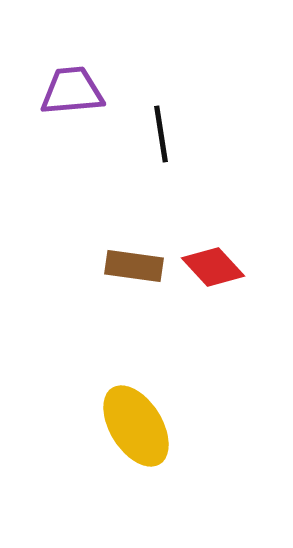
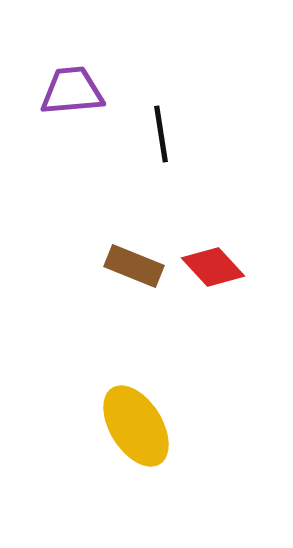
brown rectangle: rotated 14 degrees clockwise
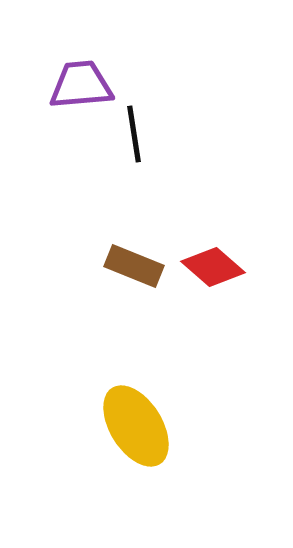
purple trapezoid: moved 9 px right, 6 px up
black line: moved 27 px left
red diamond: rotated 6 degrees counterclockwise
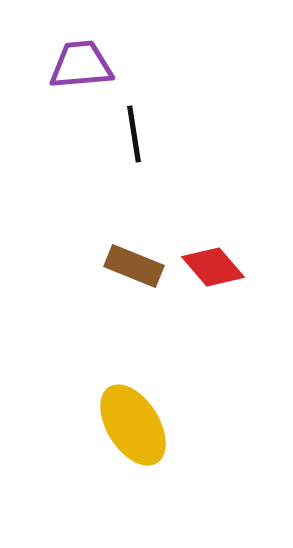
purple trapezoid: moved 20 px up
red diamond: rotated 8 degrees clockwise
yellow ellipse: moved 3 px left, 1 px up
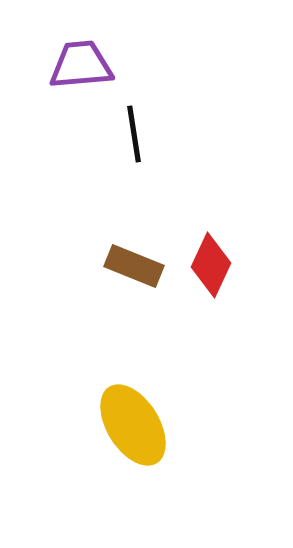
red diamond: moved 2 px left, 2 px up; rotated 66 degrees clockwise
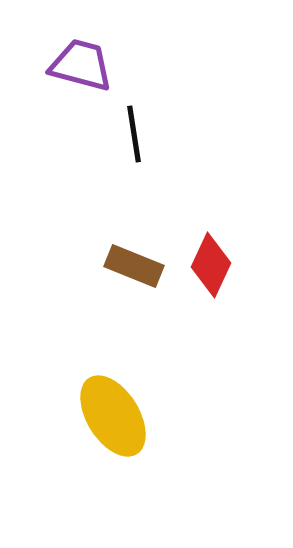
purple trapezoid: rotated 20 degrees clockwise
yellow ellipse: moved 20 px left, 9 px up
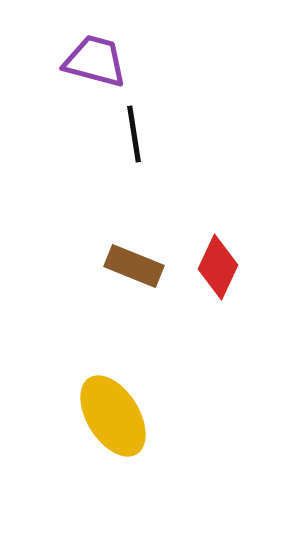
purple trapezoid: moved 14 px right, 4 px up
red diamond: moved 7 px right, 2 px down
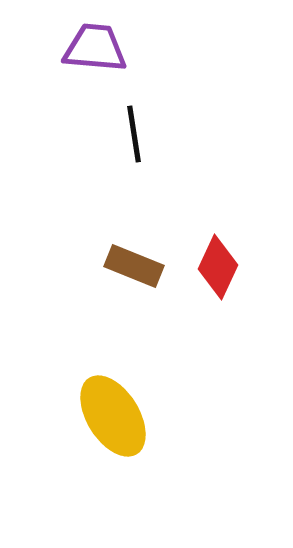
purple trapezoid: moved 13 px up; rotated 10 degrees counterclockwise
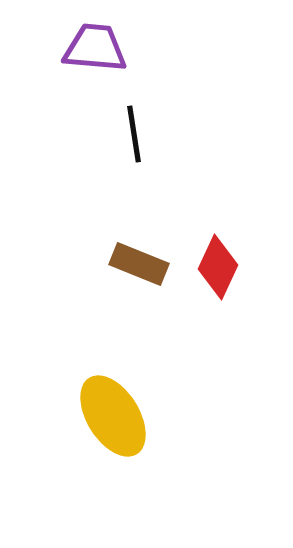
brown rectangle: moved 5 px right, 2 px up
